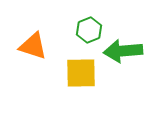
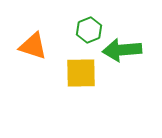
green arrow: moved 1 px left, 1 px up
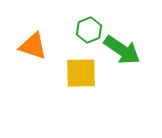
green arrow: rotated 141 degrees counterclockwise
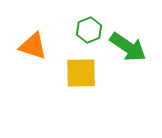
green arrow: moved 6 px right, 3 px up
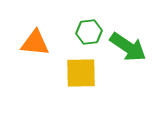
green hexagon: moved 2 px down; rotated 15 degrees clockwise
orange triangle: moved 2 px right, 3 px up; rotated 12 degrees counterclockwise
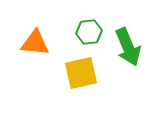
green arrow: rotated 33 degrees clockwise
yellow square: rotated 12 degrees counterclockwise
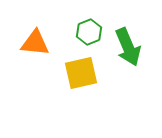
green hexagon: rotated 15 degrees counterclockwise
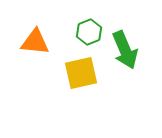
orange triangle: moved 1 px up
green arrow: moved 3 px left, 3 px down
